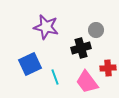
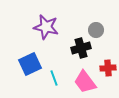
cyan line: moved 1 px left, 1 px down
pink trapezoid: moved 2 px left
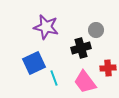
blue square: moved 4 px right, 1 px up
